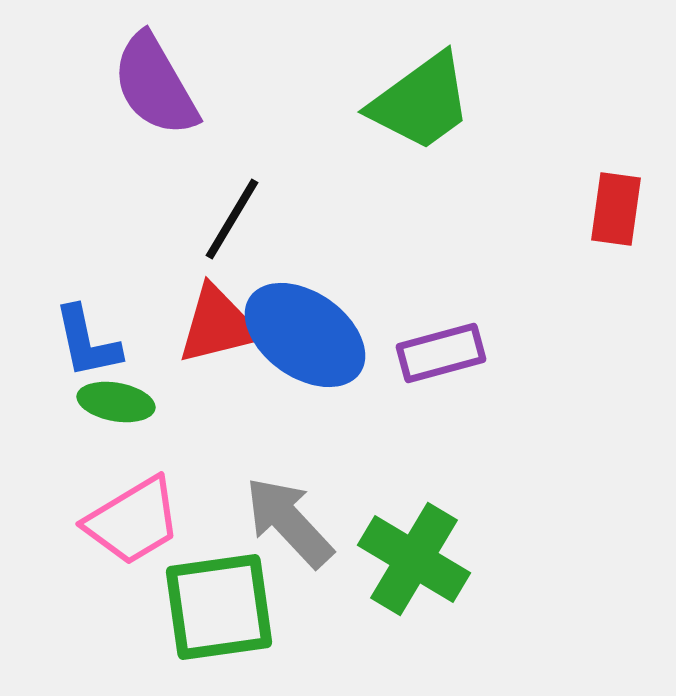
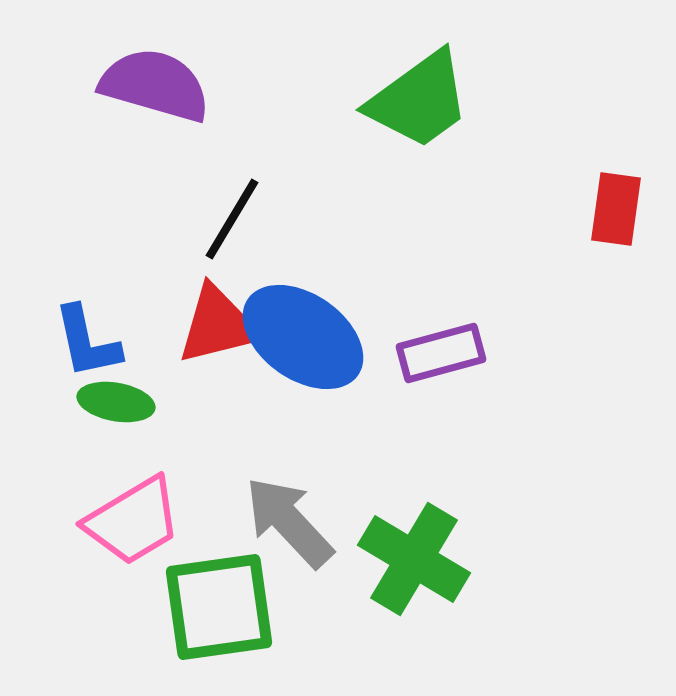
purple semicircle: rotated 136 degrees clockwise
green trapezoid: moved 2 px left, 2 px up
blue ellipse: moved 2 px left, 2 px down
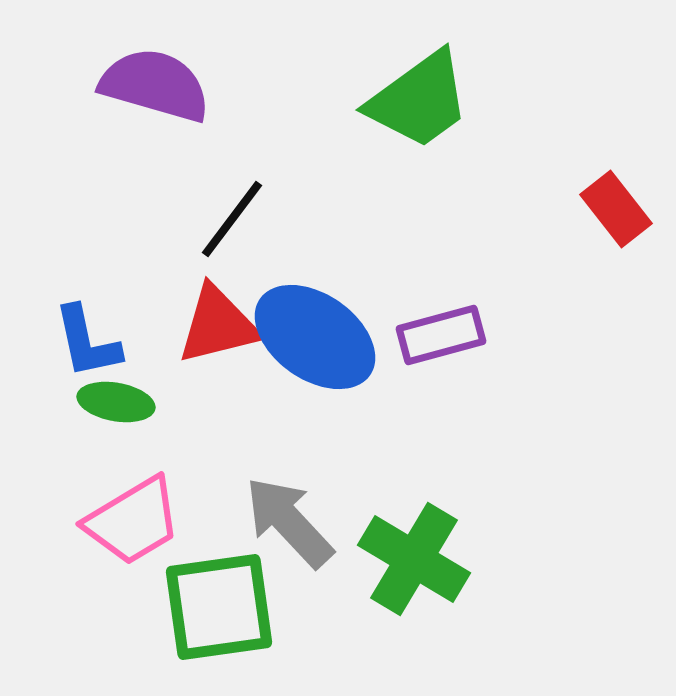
red rectangle: rotated 46 degrees counterclockwise
black line: rotated 6 degrees clockwise
blue ellipse: moved 12 px right
purple rectangle: moved 18 px up
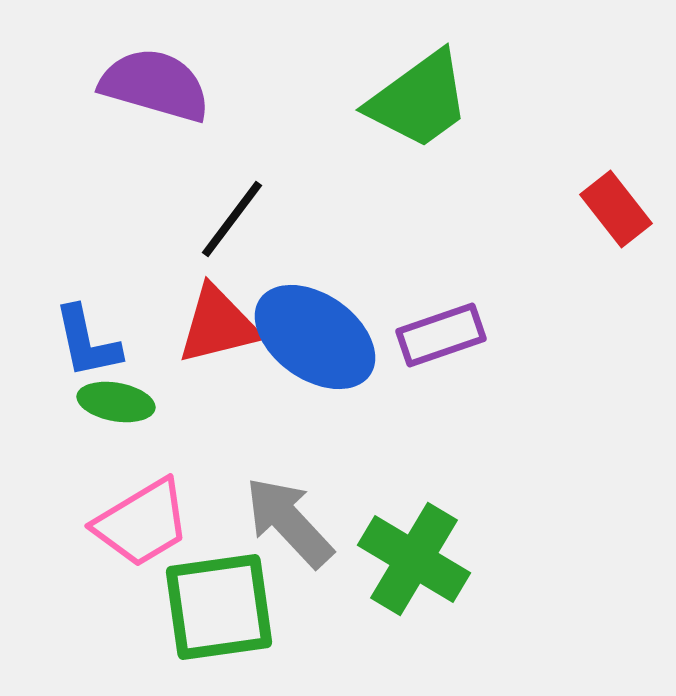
purple rectangle: rotated 4 degrees counterclockwise
pink trapezoid: moved 9 px right, 2 px down
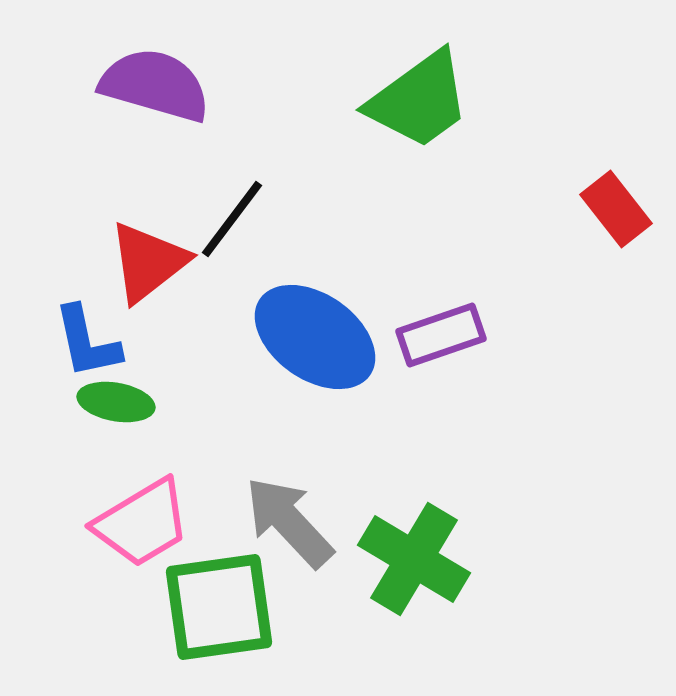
red triangle: moved 70 px left, 63 px up; rotated 24 degrees counterclockwise
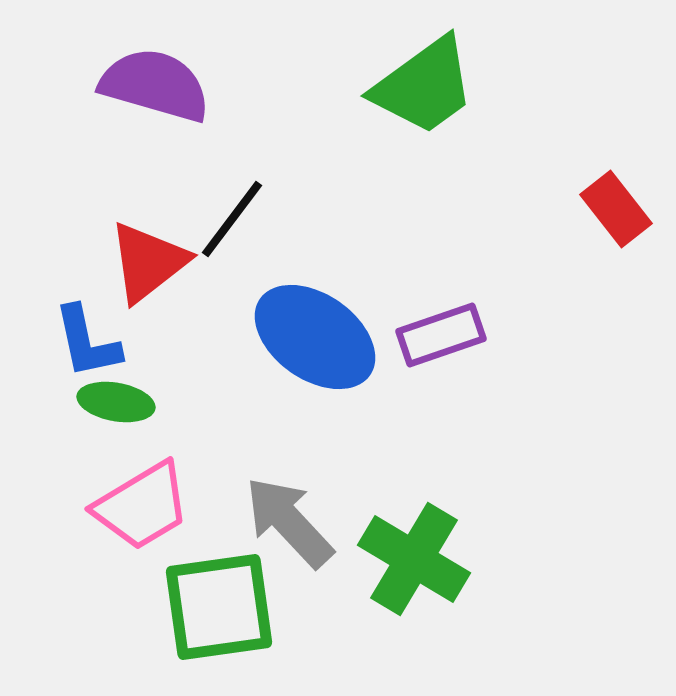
green trapezoid: moved 5 px right, 14 px up
pink trapezoid: moved 17 px up
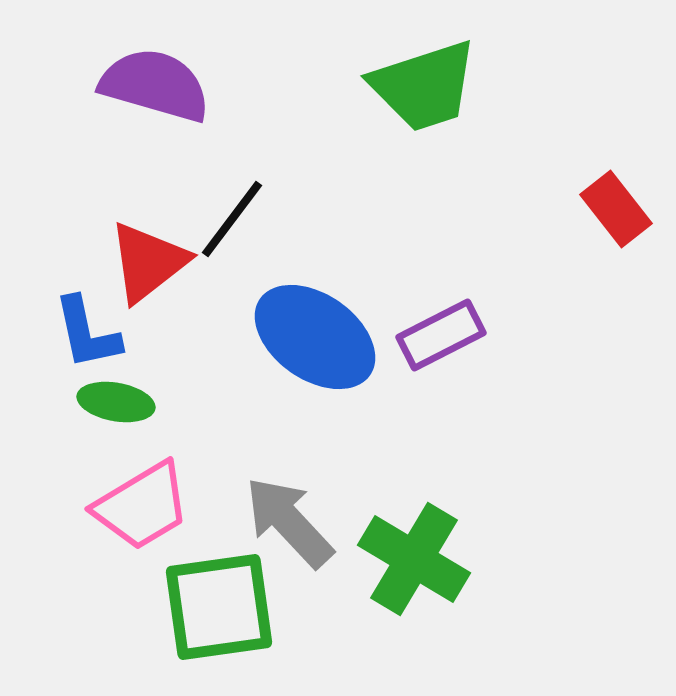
green trapezoid: rotated 18 degrees clockwise
purple rectangle: rotated 8 degrees counterclockwise
blue L-shape: moved 9 px up
